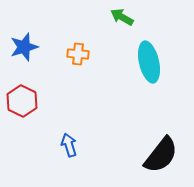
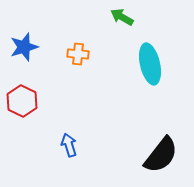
cyan ellipse: moved 1 px right, 2 px down
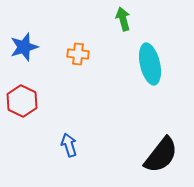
green arrow: moved 1 px right, 2 px down; rotated 45 degrees clockwise
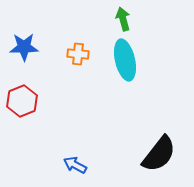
blue star: rotated 16 degrees clockwise
cyan ellipse: moved 25 px left, 4 px up
red hexagon: rotated 12 degrees clockwise
blue arrow: moved 6 px right, 20 px down; rotated 45 degrees counterclockwise
black semicircle: moved 2 px left, 1 px up
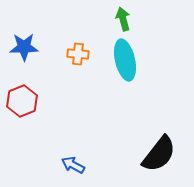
blue arrow: moved 2 px left
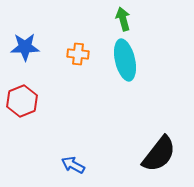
blue star: moved 1 px right
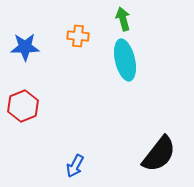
orange cross: moved 18 px up
red hexagon: moved 1 px right, 5 px down
blue arrow: moved 2 px right, 1 px down; rotated 90 degrees counterclockwise
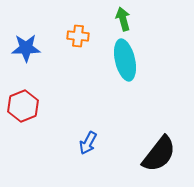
blue star: moved 1 px right, 1 px down
blue arrow: moved 13 px right, 23 px up
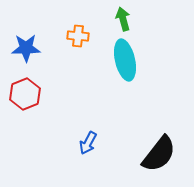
red hexagon: moved 2 px right, 12 px up
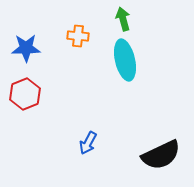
black semicircle: moved 2 px right, 1 px down; rotated 27 degrees clockwise
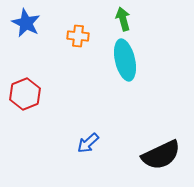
blue star: moved 25 px up; rotated 28 degrees clockwise
blue arrow: rotated 20 degrees clockwise
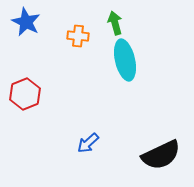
green arrow: moved 8 px left, 4 px down
blue star: moved 1 px up
